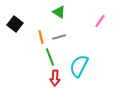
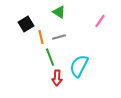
black square: moved 11 px right; rotated 21 degrees clockwise
red arrow: moved 2 px right
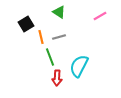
pink line: moved 5 px up; rotated 24 degrees clockwise
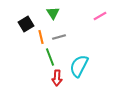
green triangle: moved 6 px left, 1 px down; rotated 24 degrees clockwise
